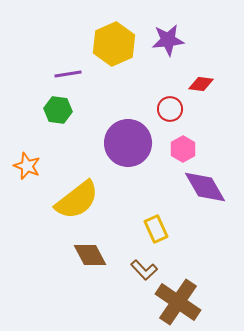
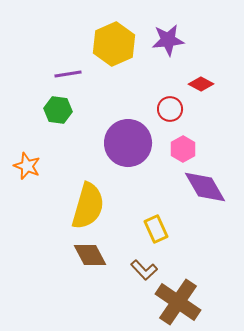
red diamond: rotated 20 degrees clockwise
yellow semicircle: moved 11 px right, 6 px down; rotated 36 degrees counterclockwise
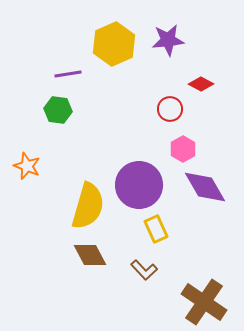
purple circle: moved 11 px right, 42 px down
brown cross: moved 26 px right
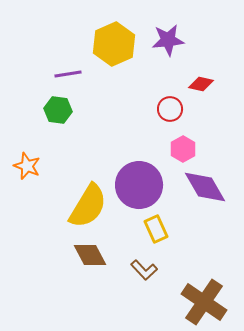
red diamond: rotated 15 degrees counterclockwise
yellow semicircle: rotated 15 degrees clockwise
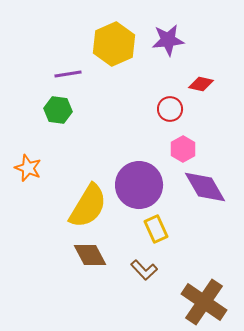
orange star: moved 1 px right, 2 px down
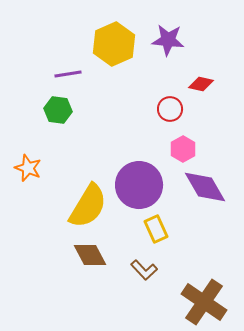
purple star: rotated 12 degrees clockwise
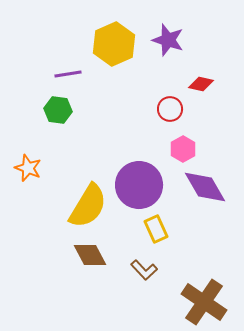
purple star: rotated 12 degrees clockwise
